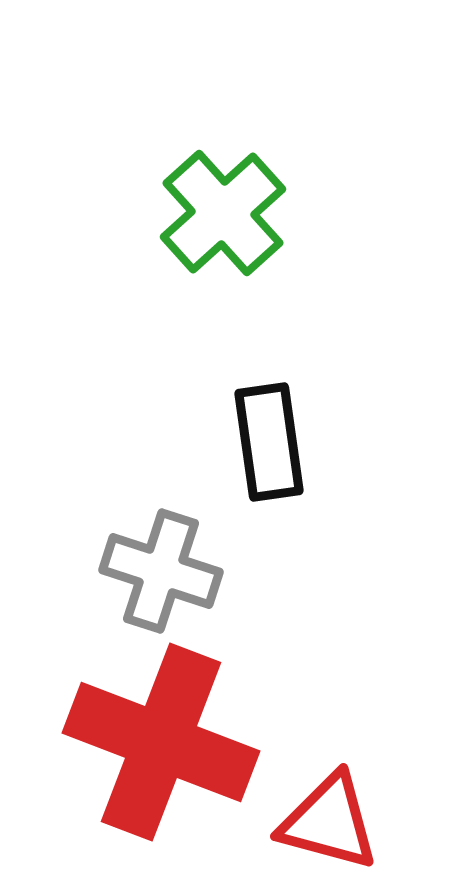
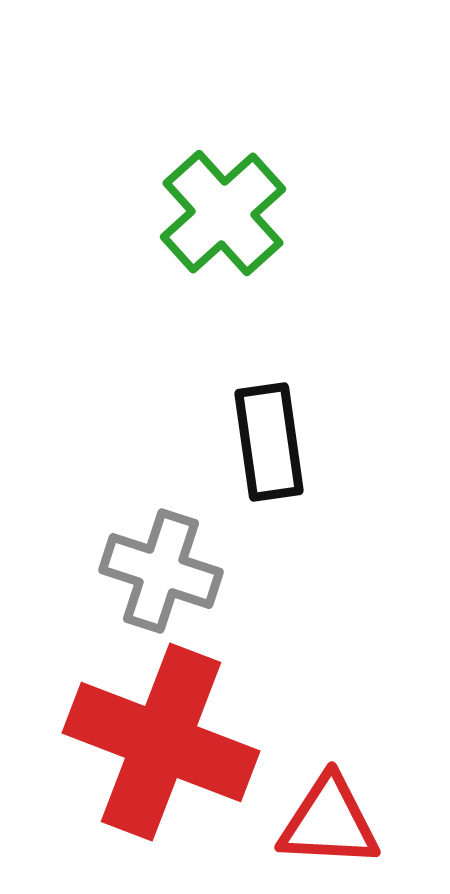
red triangle: rotated 12 degrees counterclockwise
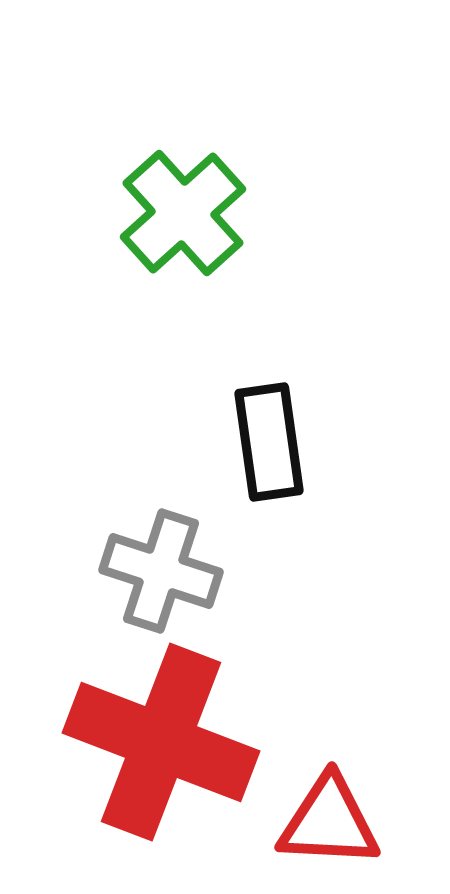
green cross: moved 40 px left
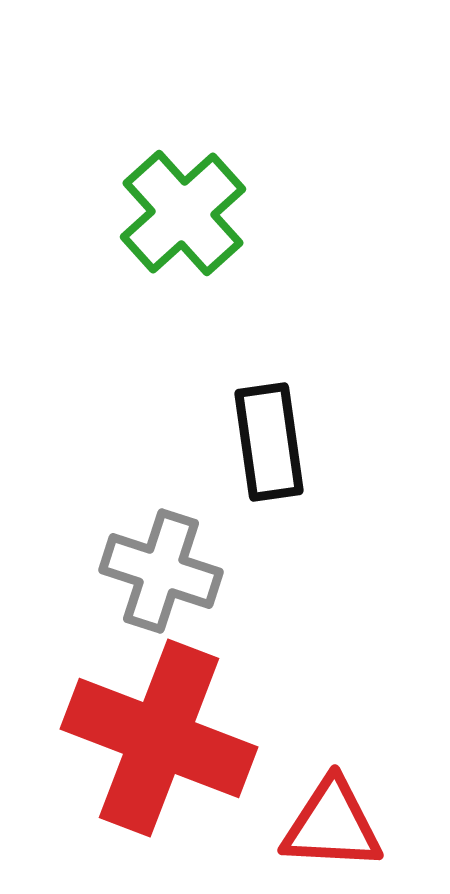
red cross: moved 2 px left, 4 px up
red triangle: moved 3 px right, 3 px down
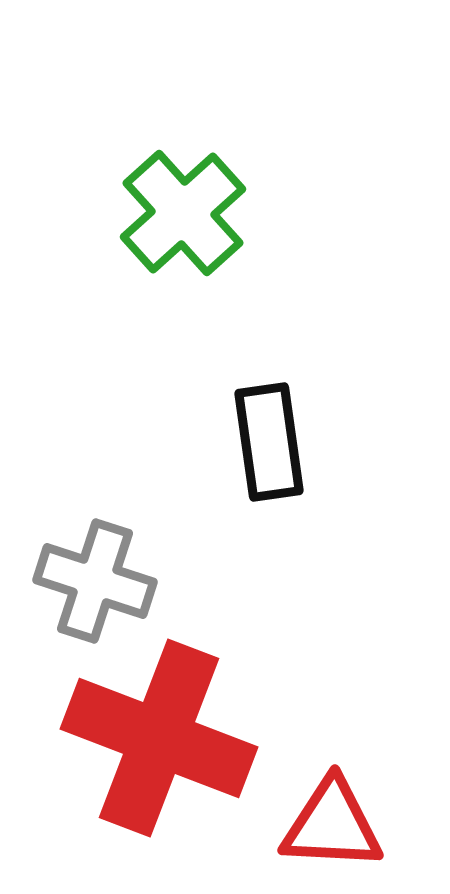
gray cross: moved 66 px left, 10 px down
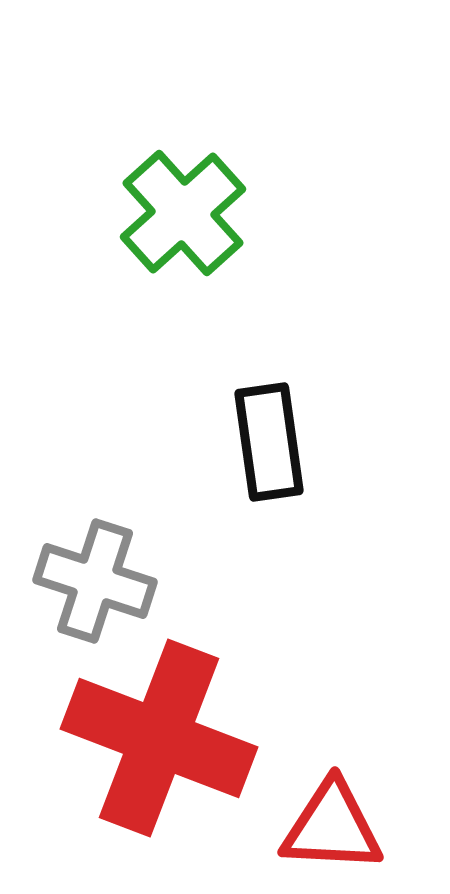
red triangle: moved 2 px down
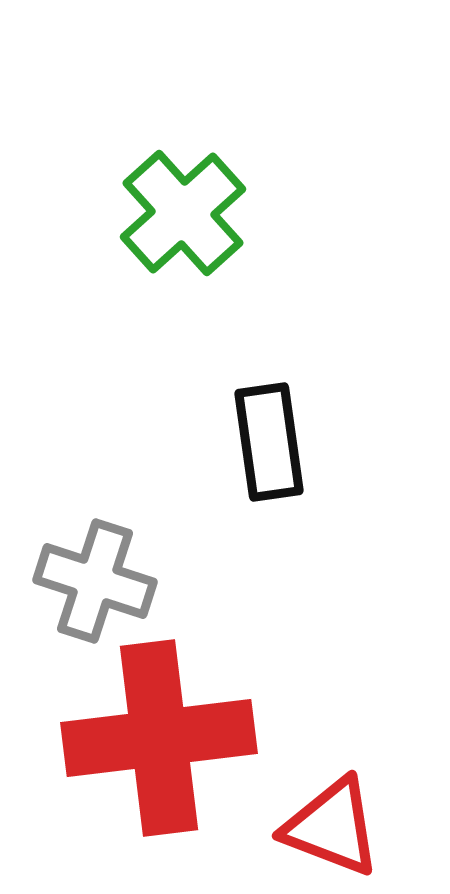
red cross: rotated 28 degrees counterclockwise
red triangle: rotated 18 degrees clockwise
